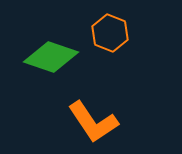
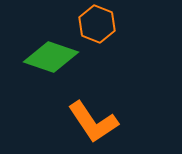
orange hexagon: moved 13 px left, 9 px up
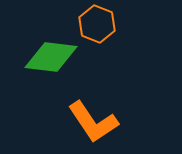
green diamond: rotated 12 degrees counterclockwise
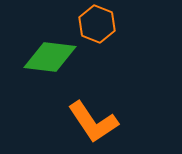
green diamond: moved 1 px left
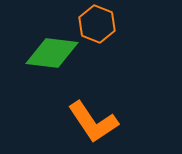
green diamond: moved 2 px right, 4 px up
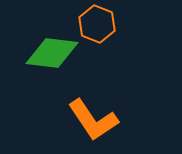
orange L-shape: moved 2 px up
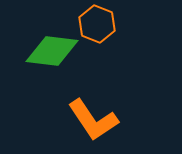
green diamond: moved 2 px up
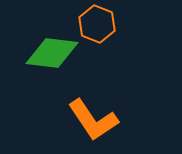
green diamond: moved 2 px down
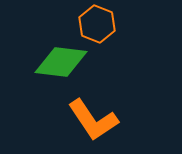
green diamond: moved 9 px right, 9 px down
